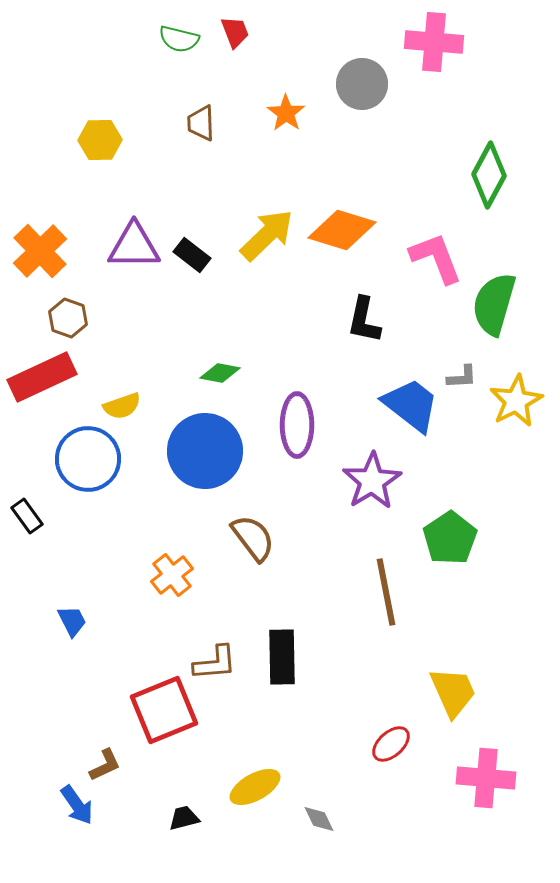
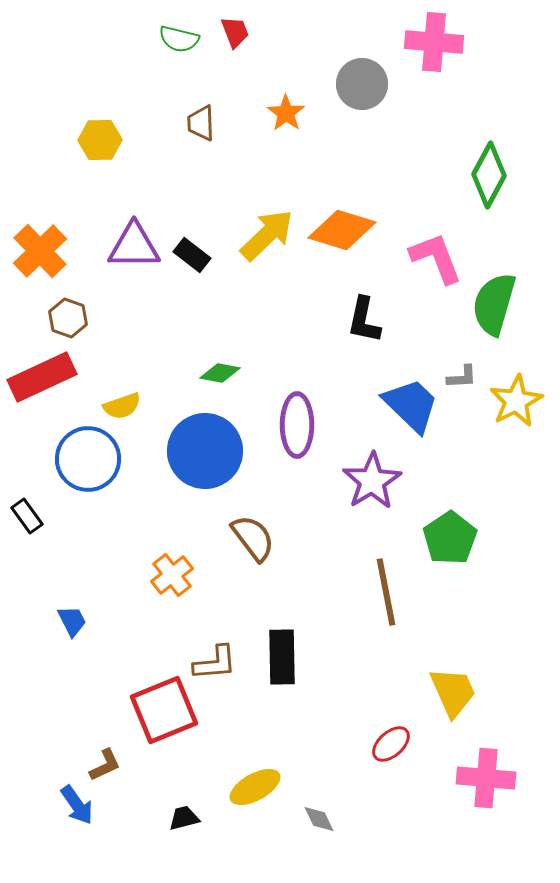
blue trapezoid at (411, 405): rotated 6 degrees clockwise
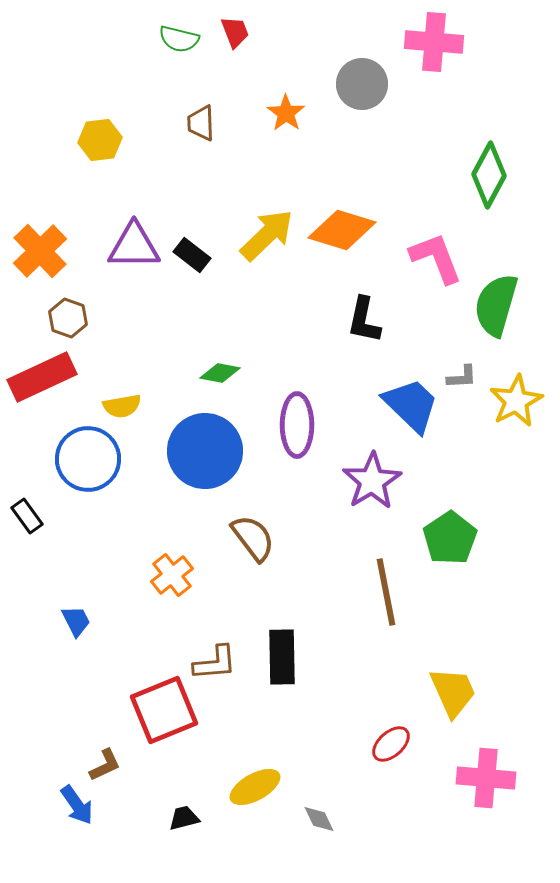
yellow hexagon at (100, 140): rotated 6 degrees counterclockwise
green semicircle at (494, 304): moved 2 px right, 1 px down
yellow semicircle at (122, 406): rotated 9 degrees clockwise
blue trapezoid at (72, 621): moved 4 px right
